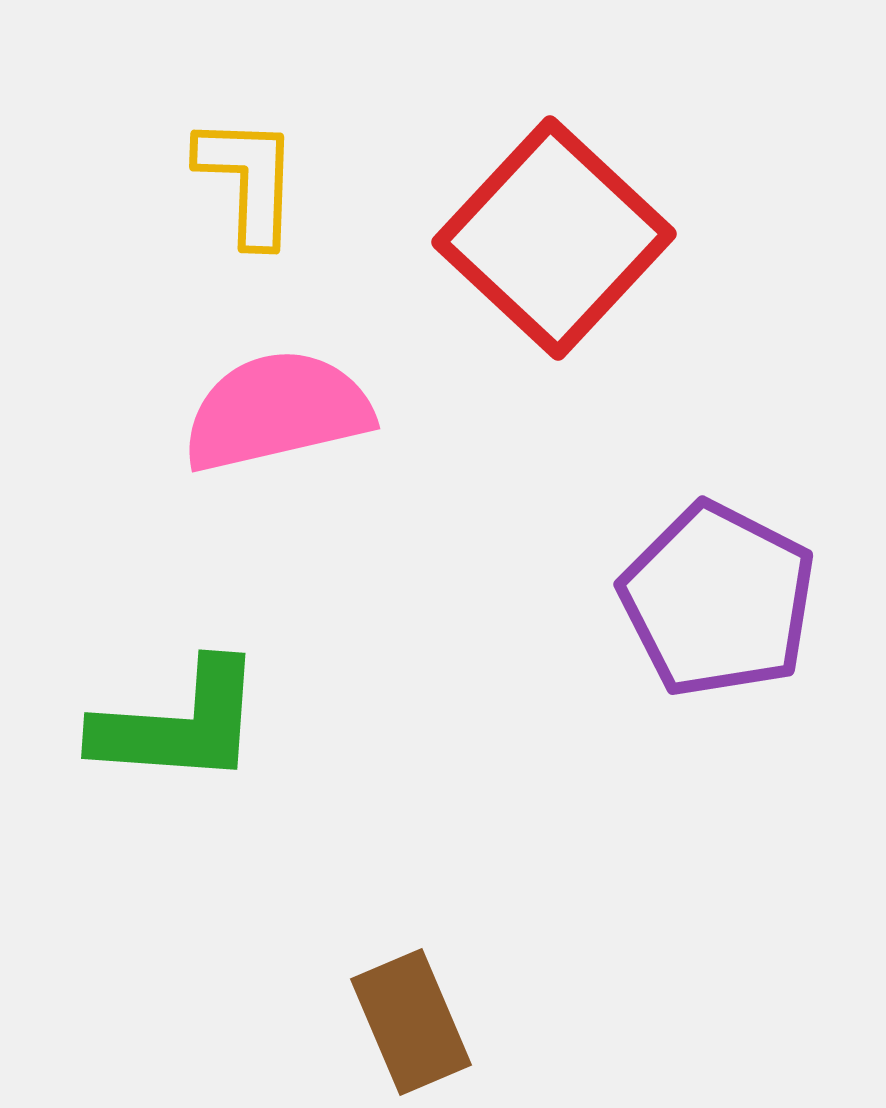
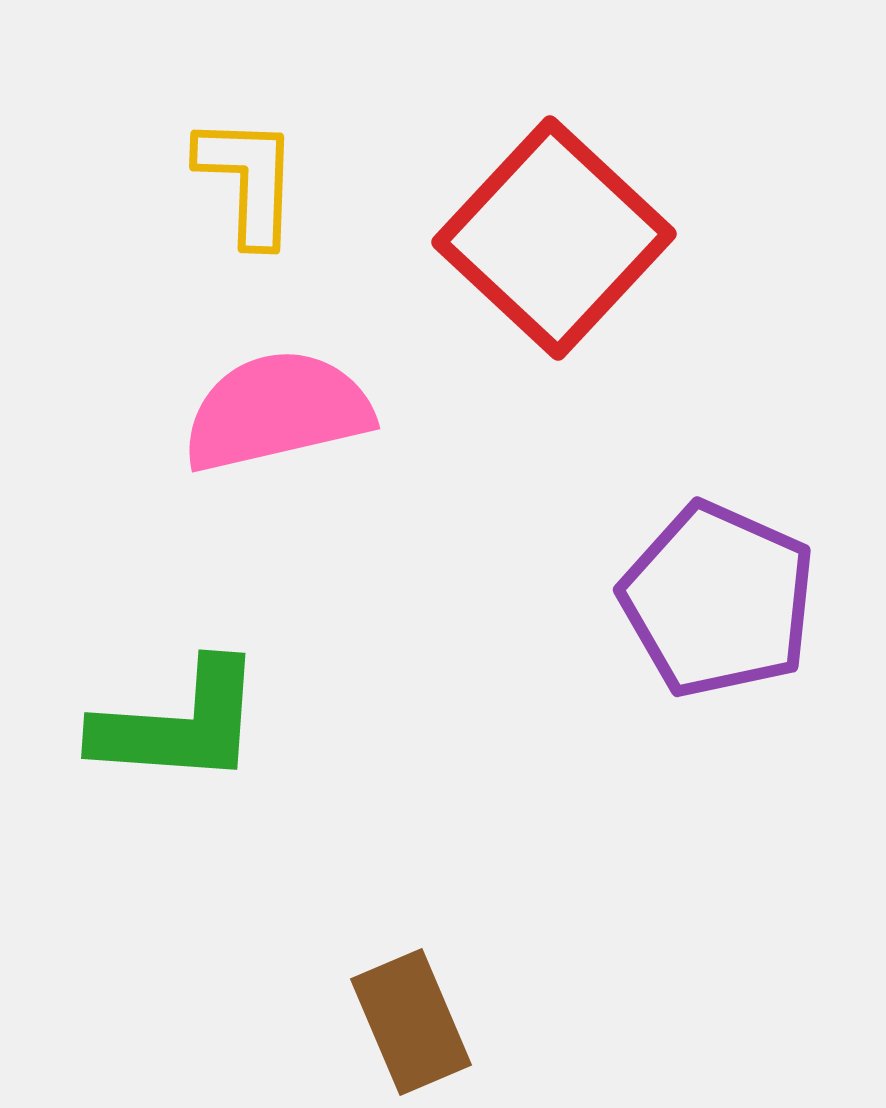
purple pentagon: rotated 3 degrees counterclockwise
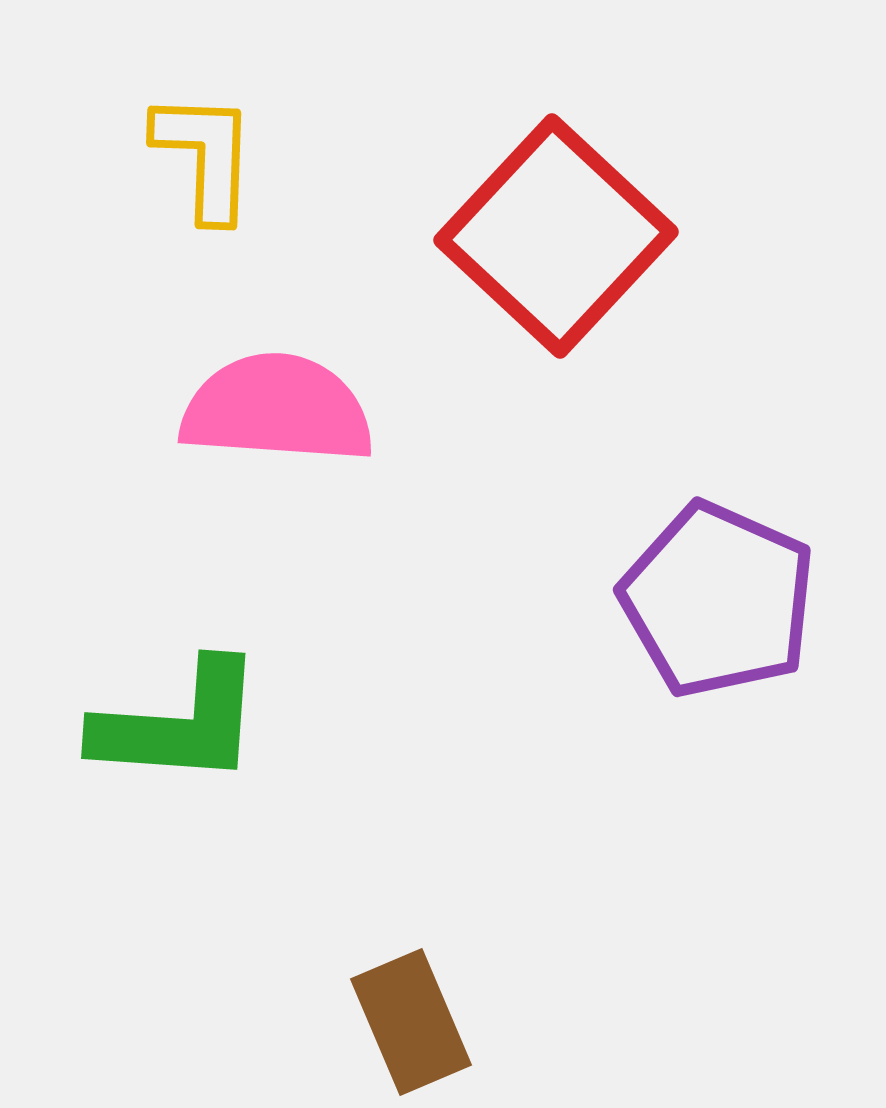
yellow L-shape: moved 43 px left, 24 px up
red square: moved 2 px right, 2 px up
pink semicircle: moved 2 px up; rotated 17 degrees clockwise
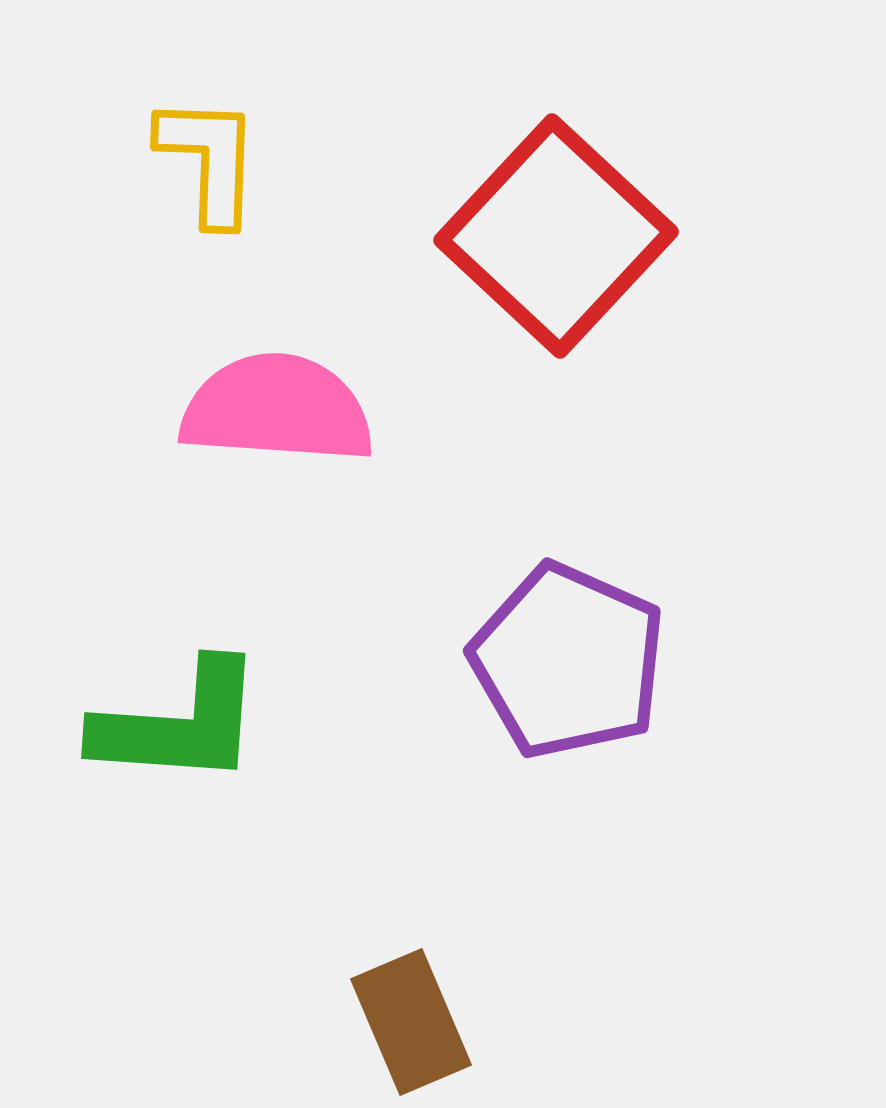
yellow L-shape: moved 4 px right, 4 px down
purple pentagon: moved 150 px left, 61 px down
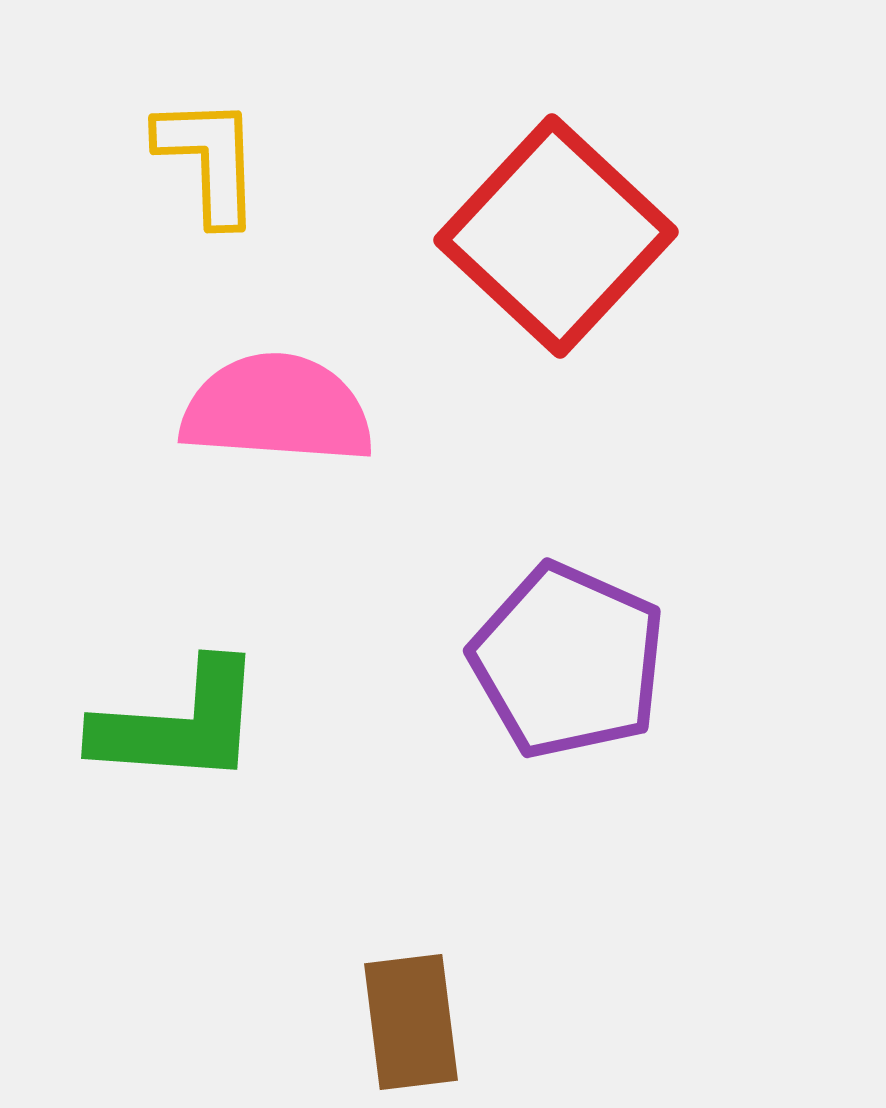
yellow L-shape: rotated 4 degrees counterclockwise
brown rectangle: rotated 16 degrees clockwise
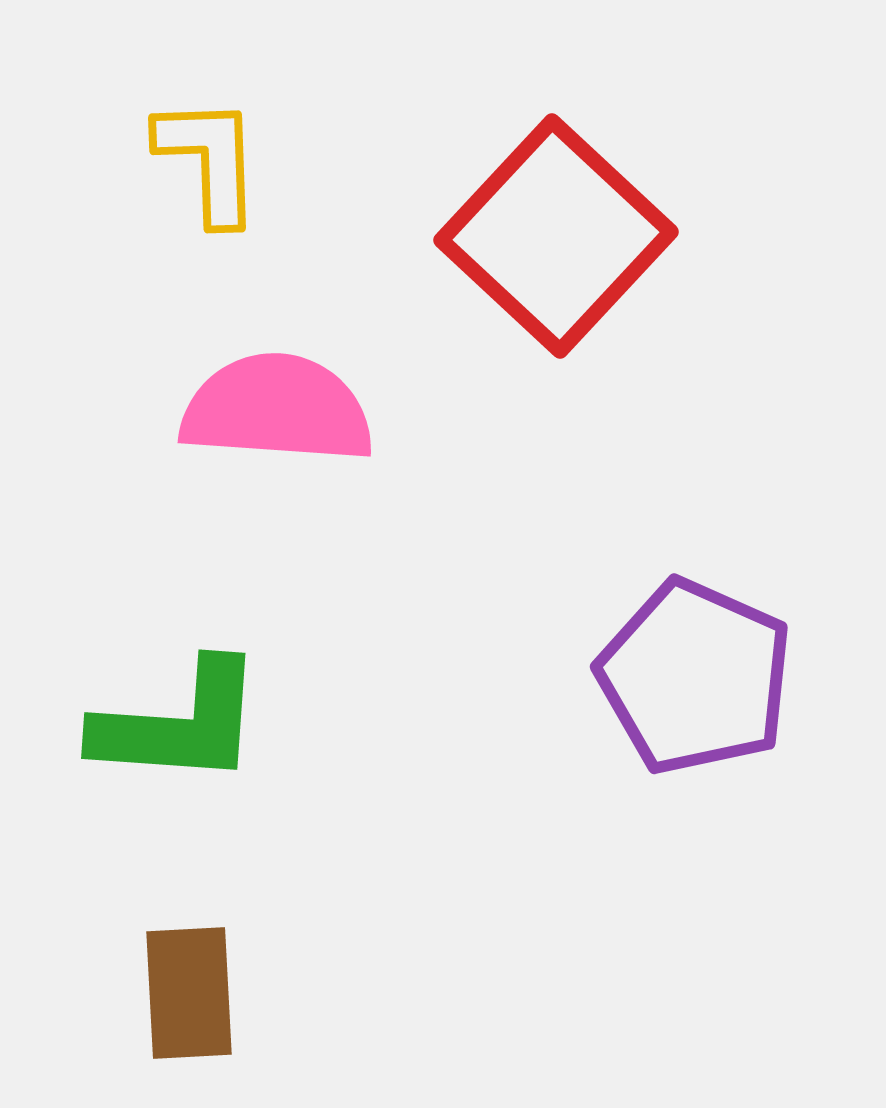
purple pentagon: moved 127 px right, 16 px down
brown rectangle: moved 222 px left, 29 px up; rotated 4 degrees clockwise
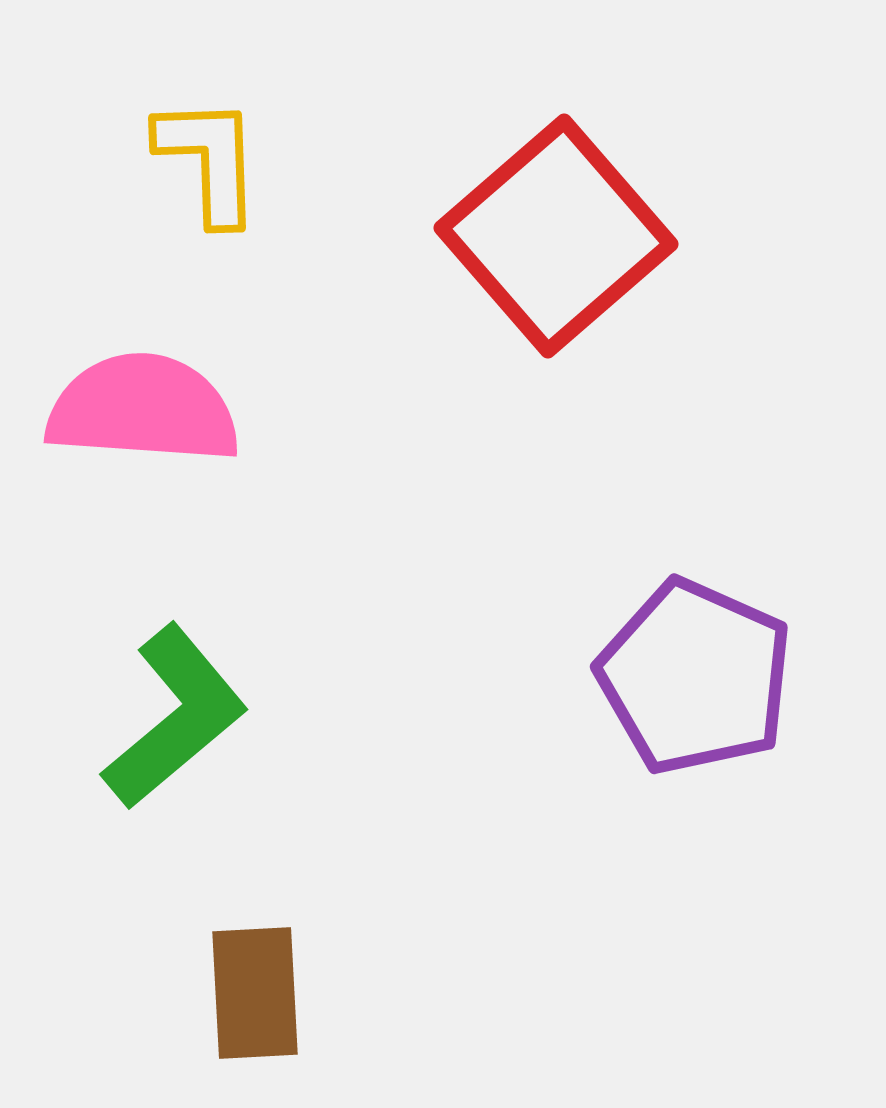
red square: rotated 6 degrees clockwise
pink semicircle: moved 134 px left
green L-shape: moved 4 px left, 7 px up; rotated 44 degrees counterclockwise
brown rectangle: moved 66 px right
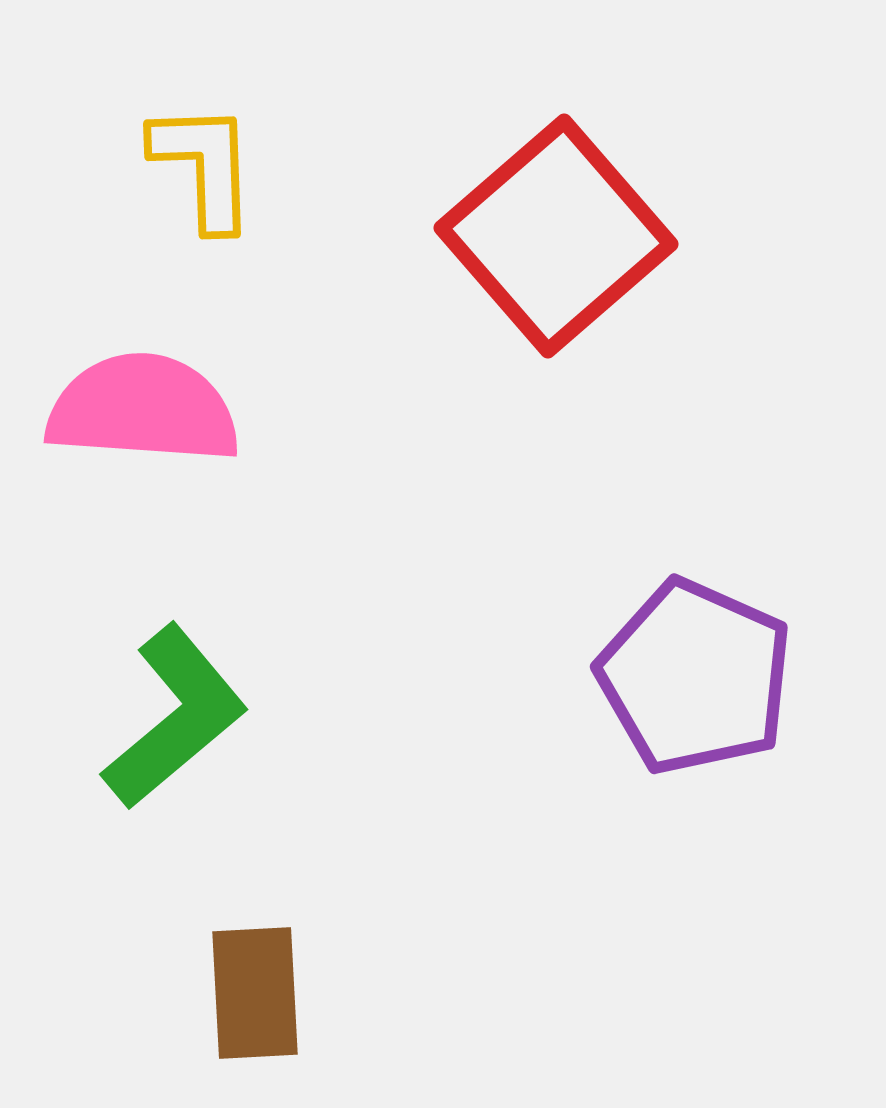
yellow L-shape: moved 5 px left, 6 px down
